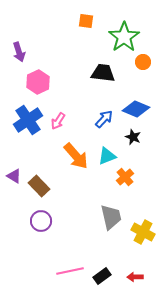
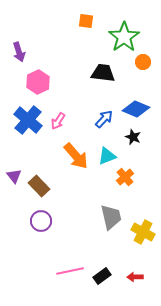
blue cross: rotated 16 degrees counterclockwise
purple triangle: rotated 21 degrees clockwise
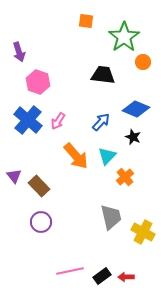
black trapezoid: moved 2 px down
pink hexagon: rotated 15 degrees counterclockwise
blue arrow: moved 3 px left, 3 px down
cyan triangle: rotated 24 degrees counterclockwise
purple circle: moved 1 px down
red arrow: moved 9 px left
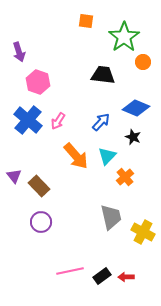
blue diamond: moved 1 px up
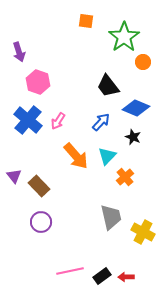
black trapezoid: moved 5 px right, 11 px down; rotated 135 degrees counterclockwise
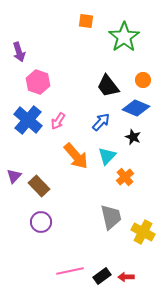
orange circle: moved 18 px down
purple triangle: rotated 21 degrees clockwise
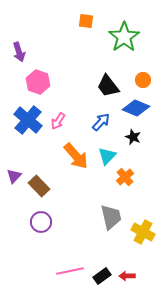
red arrow: moved 1 px right, 1 px up
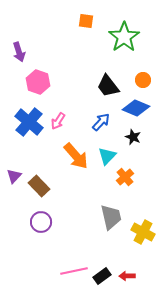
blue cross: moved 1 px right, 2 px down
pink line: moved 4 px right
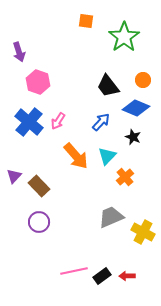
gray trapezoid: rotated 100 degrees counterclockwise
purple circle: moved 2 px left
